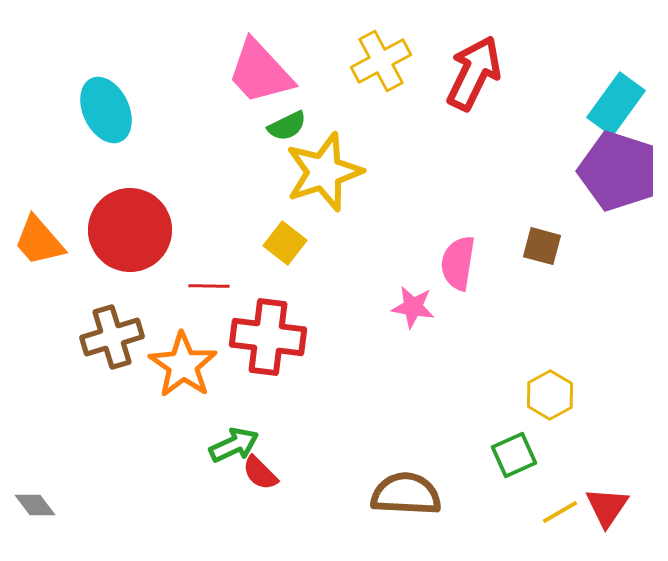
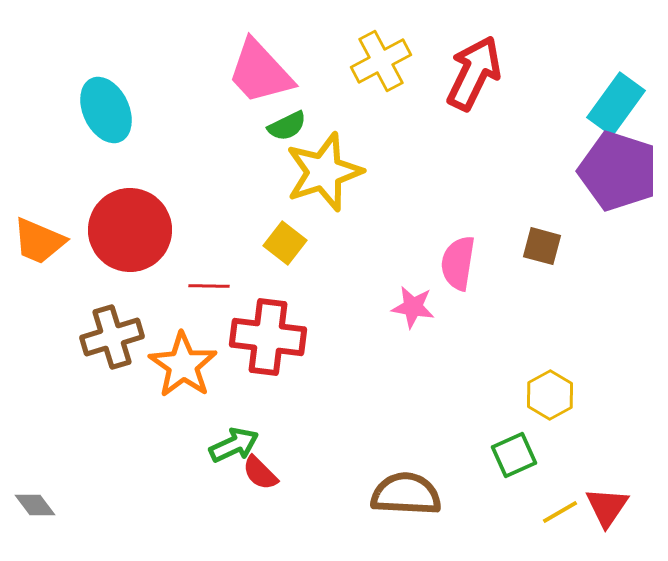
orange trapezoid: rotated 26 degrees counterclockwise
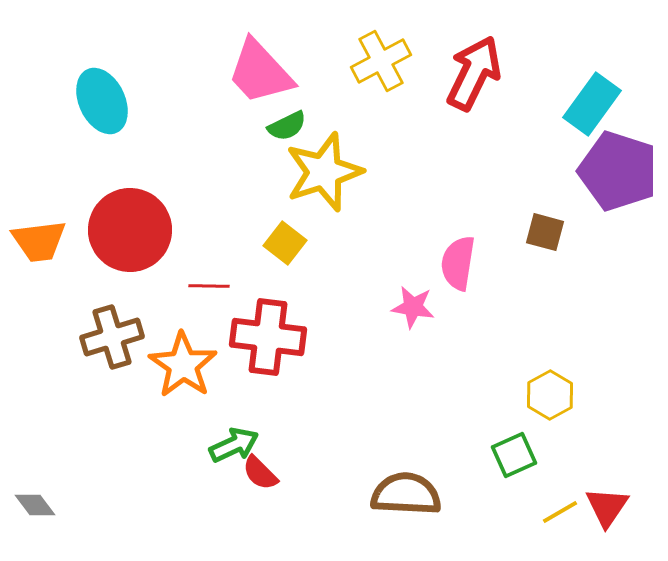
cyan rectangle: moved 24 px left
cyan ellipse: moved 4 px left, 9 px up
orange trapezoid: rotated 30 degrees counterclockwise
brown square: moved 3 px right, 14 px up
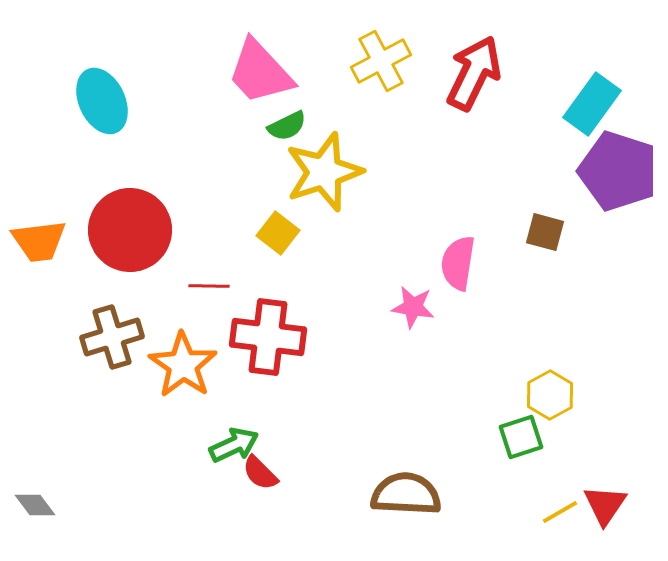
yellow square: moved 7 px left, 10 px up
green square: moved 7 px right, 18 px up; rotated 6 degrees clockwise
red triangle: moved 2 px left, 2 px up
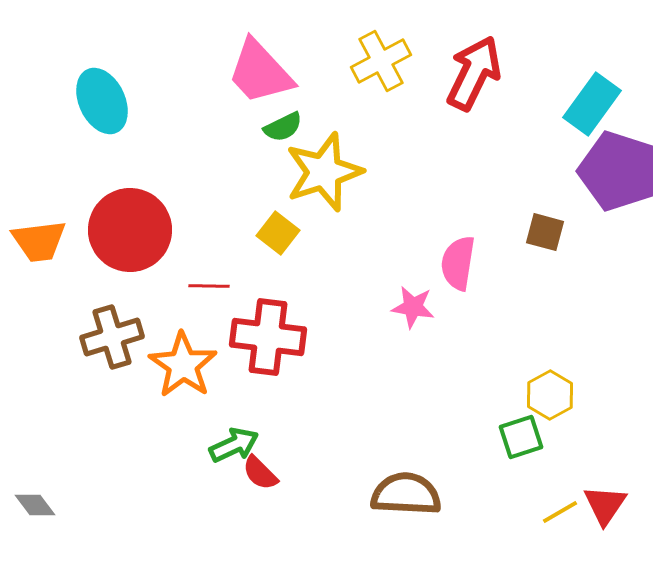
green semicircle: moved 4 px left, 1 px down
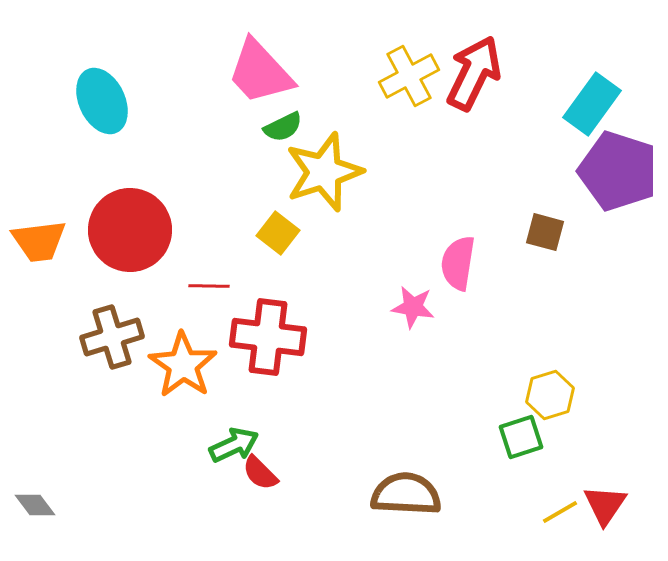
yellow cross: moved 28 px right, 15 px down
yellow hexagon: rotated 12 degrees clockwise
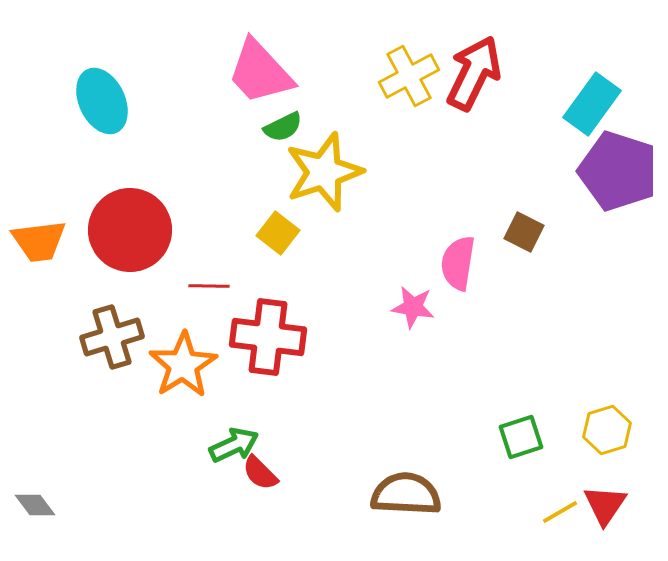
brown square: moved 21 px left; rotated 12 degrees clockwise
orange star: rotated 6 degrees clockwise
yellow hexagon: moved 57 px right, 35 px down
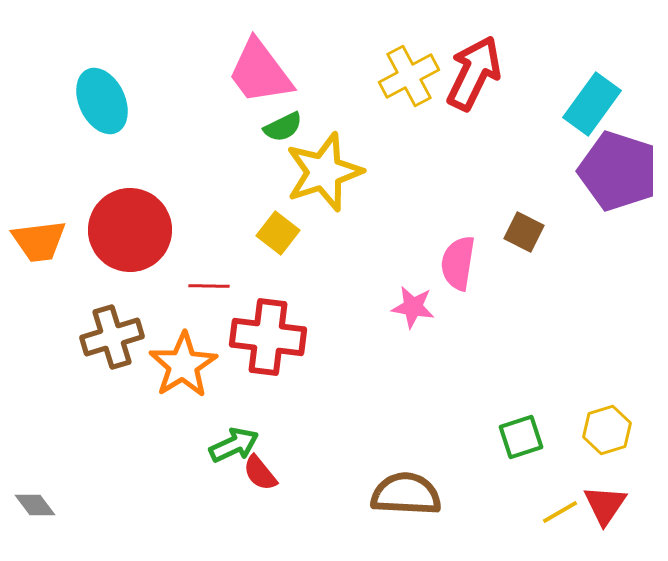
pink trapezoid: rotated 6 degrees clockwise
red semicircle: rotated 6 degrees clockwise
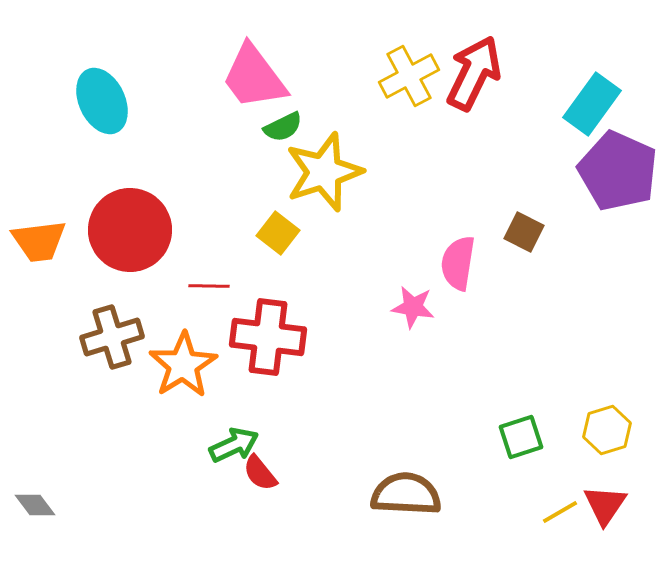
pink trapezoid: moved 6 px left, 5 px down
purple pentagon: rotated 6 degrees clockwise
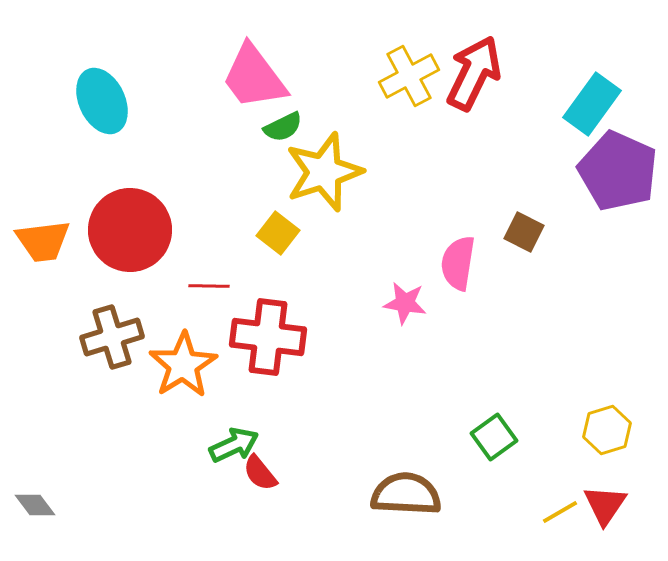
orange trapezoid: moved 4 px right
pink star: moved 8 px left, 4 px up
green square: moved 27 px left; rotated 18 degrees counterclockwise
